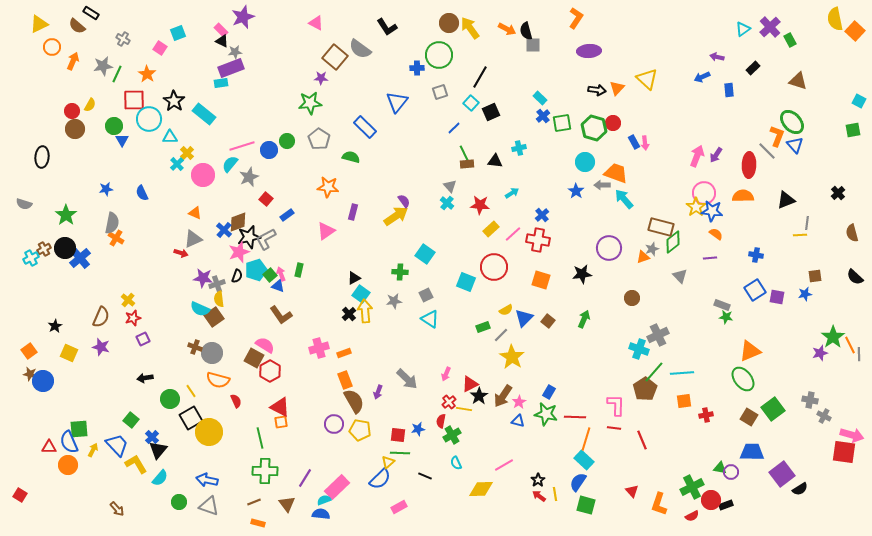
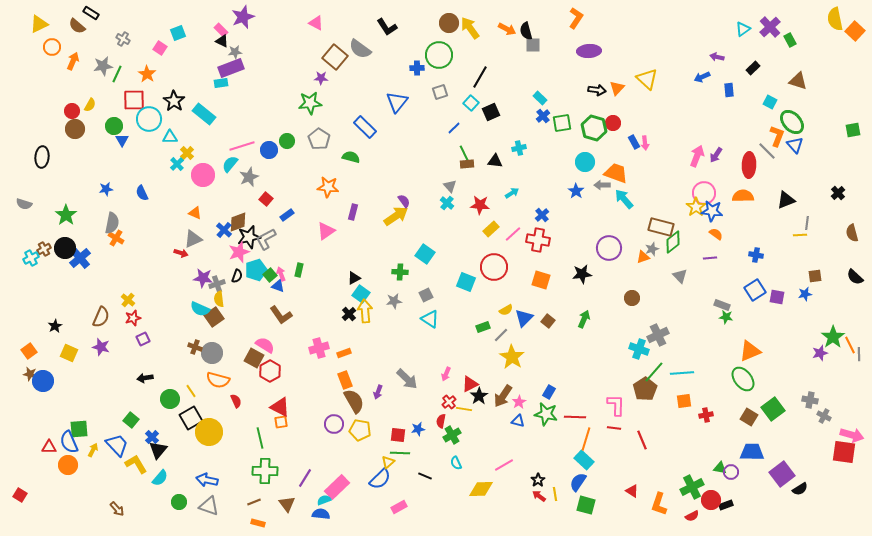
cyan square at (859, 101): moved 89 px left, 1 px down
red triangle at (632, 491): rotated 16 degrees counterclockwise
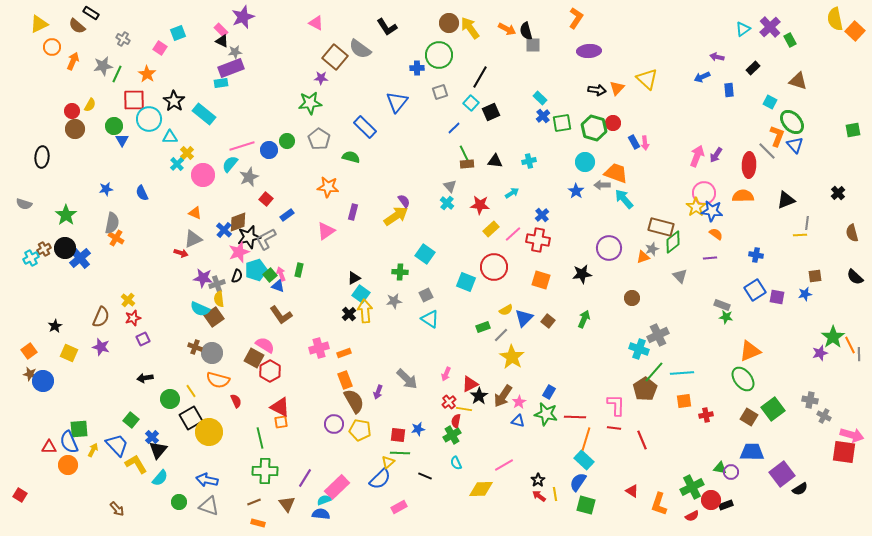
cyan cross at (519, 148): moved 10 px right, 13 px down
red semicircle at (441, 421): moved 15 px right
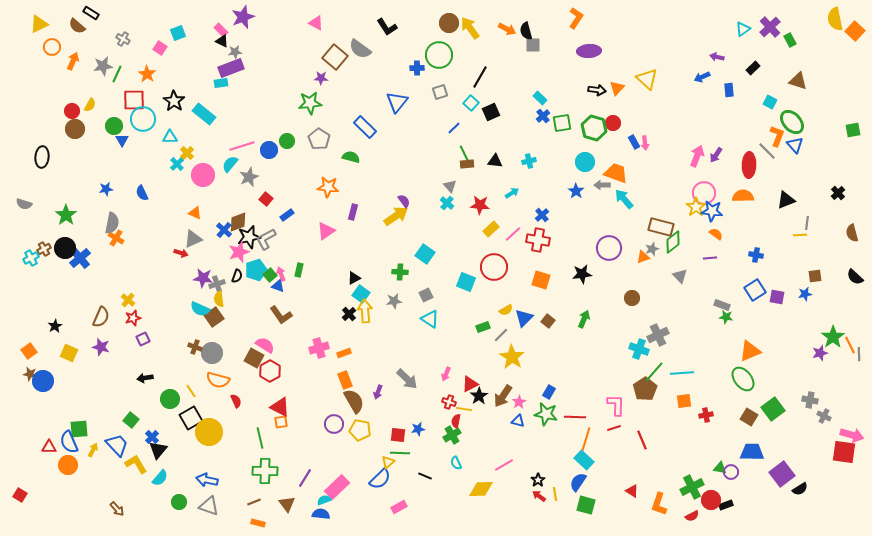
cyan circle at (149, 119): moved 6 px left
red cross at (449, 402): rotated 32 degrees counterclockwise
red line at (614, 428): rotated 24 degrees counterclockwise
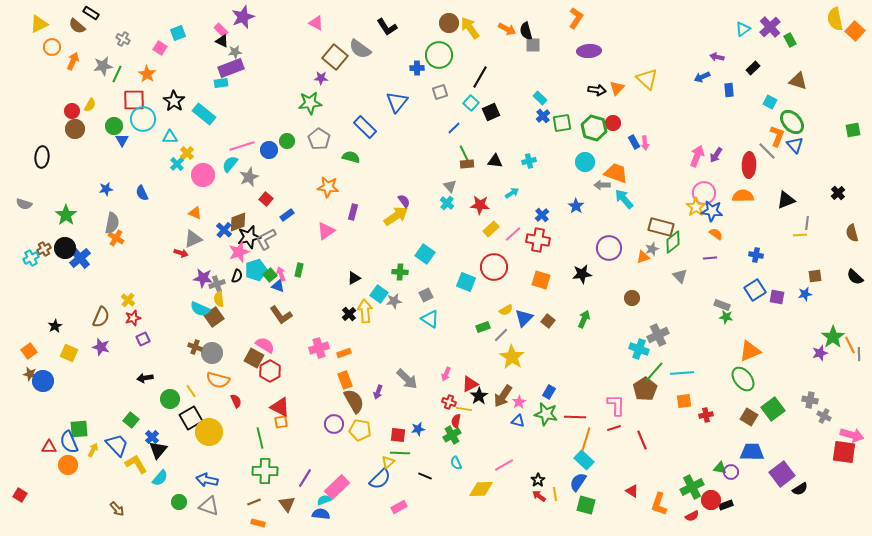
blue star at (576, 191): moved 15 px down
cyan square at (361, 294): moved 18 px right
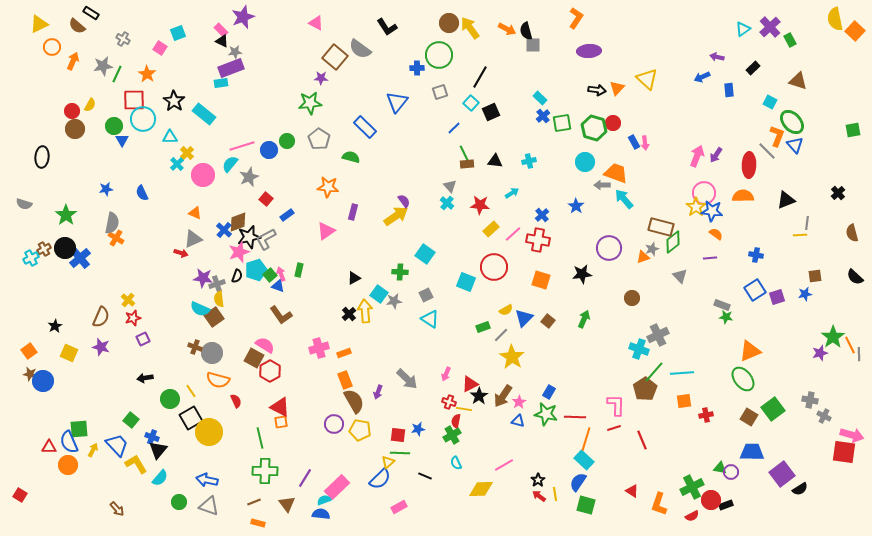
purple square at (777, 297): rotated 28 degrees counterclockwise
blue cross at (152, 437): rotated 24 degrees counterclockwise
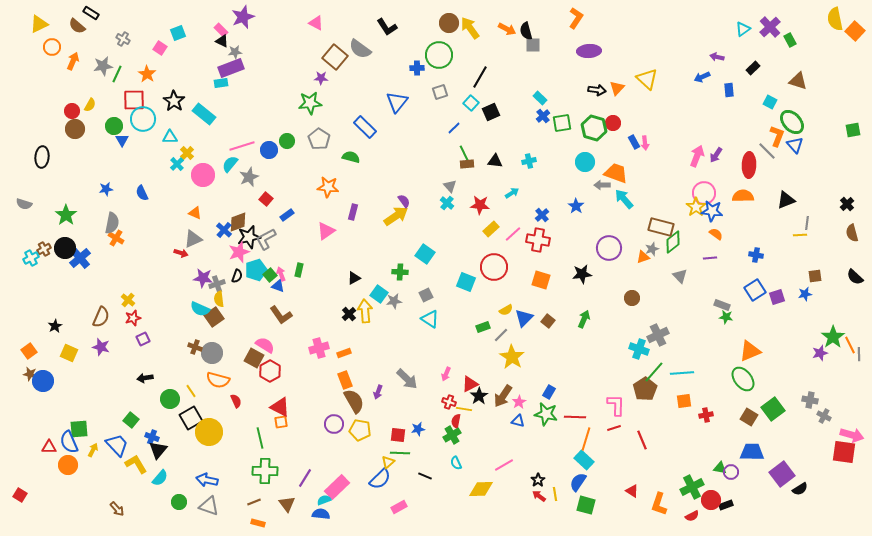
black cross at (838, 193): moved 9 px right, 11 px down
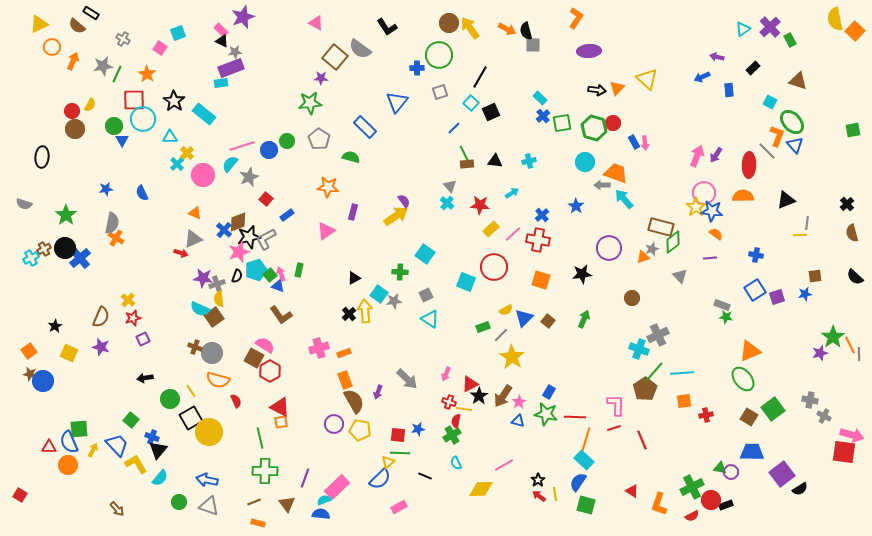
purple line at (305, 478): rotated 12 degrees counterclockwise
